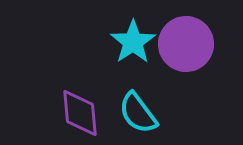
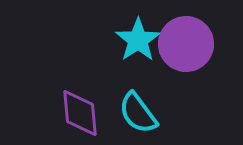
cyan star: moved 5 px right, 2 px up
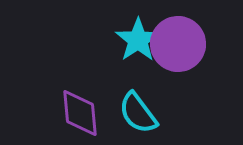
purple circle: moved 8 px left
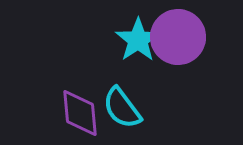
purple circle: moved 7 px up
cyan semicircle: moved 16 px left, 5 px up
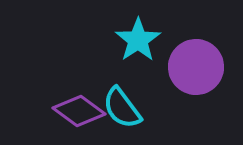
purple circle: moved 18 px right, 30 px down
purple diamond: moved 1 px left, 2 px up; rotated 48 degrees counterclockwise
